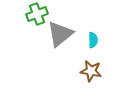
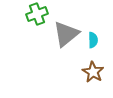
gray triangle: moved 6 px right
brown star: moved 2 px right, 1 px down; rotated 20 degrees clockwise
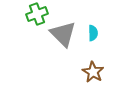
gray triangle: moved 3 px left; rotated 36 degrees counterclockwise
cyan semicircle: moved 7 px up
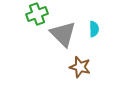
cyan semicircle: moved 1 px right, 4 px up
brown star: moved 13 px left, 5 px up; rotated 15 degrees counterclockwise
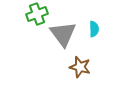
gray triangle: rotated 8 degrees clockwise
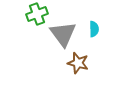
brown star: moved 2 px left, 4 px up
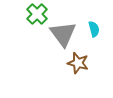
green cross: rotated 25 degrees counterclockwise
cyan semicircle: rotated 14 degrees counterclockwise
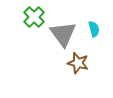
green cross: moved 3 px left, 3 px down
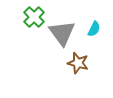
cyan semicircle: rotated 42 degrees clockwise
gray triangle: moved 1 px left, 1 px up
